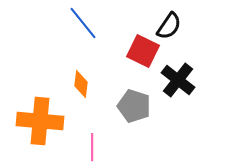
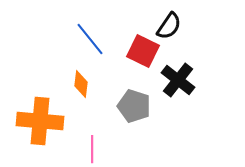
blue line: moved 7 px right, 16 px down
pink line: moved 2 px down
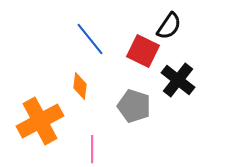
orange diamond: moved 1 px left, 2 px down
orange cross: rotated 33 degrees counterclockwise
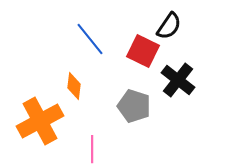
orange diamond: moved 6 px left
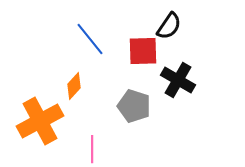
red square: rotated 28 degrees counterclockwise
black cross: rotated 8 degrees counterclockwise
orange diamond: rotated 36 degrees clockwise
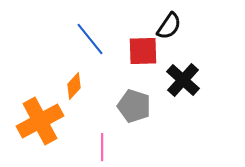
black cross: moved 5 px right; rotated 12 degrees clockwise
pink line: moved 10 px right, 2 px up
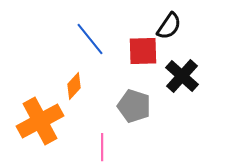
black cross: moved 1 px left, 4 px up
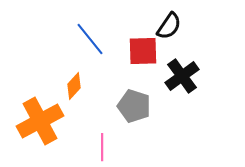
black cross: rotated 12 degrees clockwise
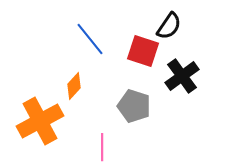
red square: rotated 20 degrees clockwise
